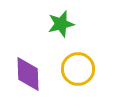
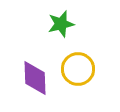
purple diamond: moved 7 px right, 4 px down
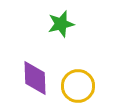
yellow circle: moved 17 px down
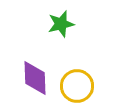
yellow circle: moved 1 px left
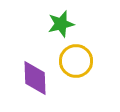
yellow circle: moved 1 px left, 25 px up
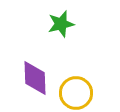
yellow circle: moved 32 px down
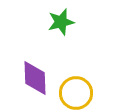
green star: moved 2 px up
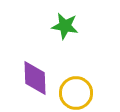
green star: moved 4 px right, 4 px down; rotated 24 degrees clockwise
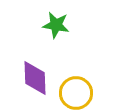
green star: moved 9 px left, 1 px up
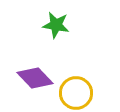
purple diamond: rotated 42 degrees counterclockwise
